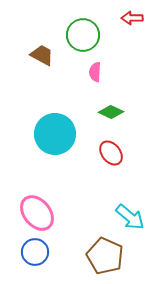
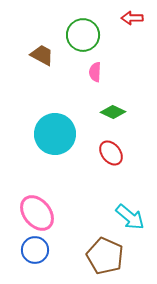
green diamond: moved 2 px right
blue circle: moved 2 px up
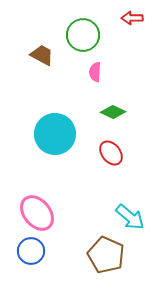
blue circle: moved 4 px left, 1 px down
brown pentagon: moved 1 px right, 1 px up
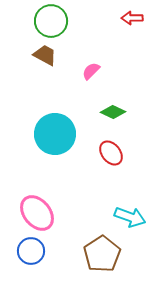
green circle: moved 32 px left, 14 px up
brown trapezoid: moved 3 px right
pink semicircle: moved 4 px left, 1 px up; rotated 42 degrees clockwise
cyan arrow: rotated 20 degrees counterclockwise
brown pentagon: moved 4 px left, 1 px up; rotated 15 degrees clockwise
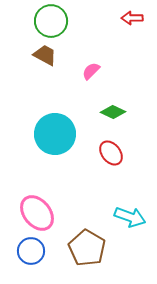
brown pentagon: moved 15 px left, 6 px up; rotated 9 degrees counterclockwise
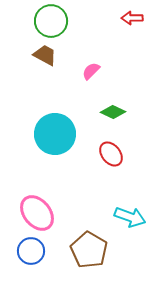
red ellipse: moved 1 px down
brown pentagon: moved 2 px right, 2 px down
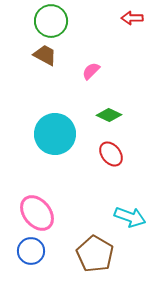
green diamond: moved 4 px left, 3 px down
brown pentagon: moved 6 px right, 4 px down
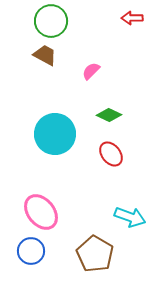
pink ellipse: moved 4 px right, 1 px up
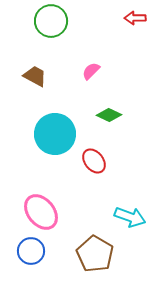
red arrow: moved 3 px right
brown trapezoid: moved 10 px left, 21 px down
red ellipse: moved 17 px left, 7 px down
